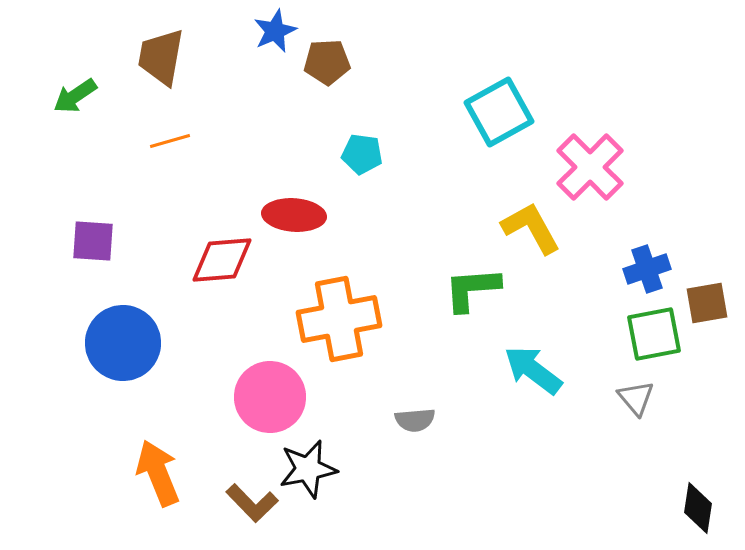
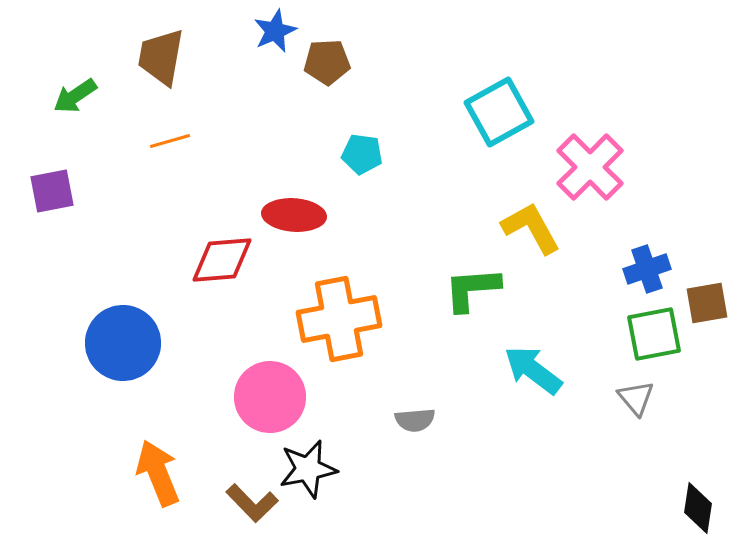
purple square: moved 41 px left, 50 px up; rotated 15 degrees counterclockwise
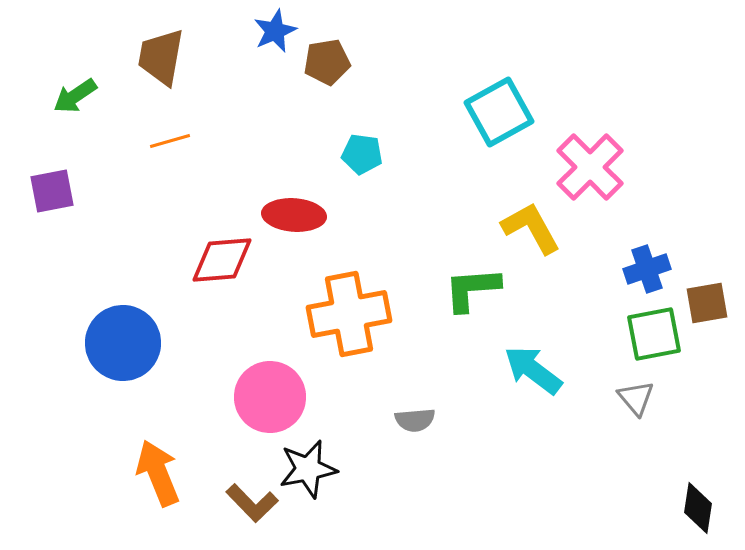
brown pentagon: rotated 6 degrees counterclockwise
orange cross: moved 10 px right, 5 px up
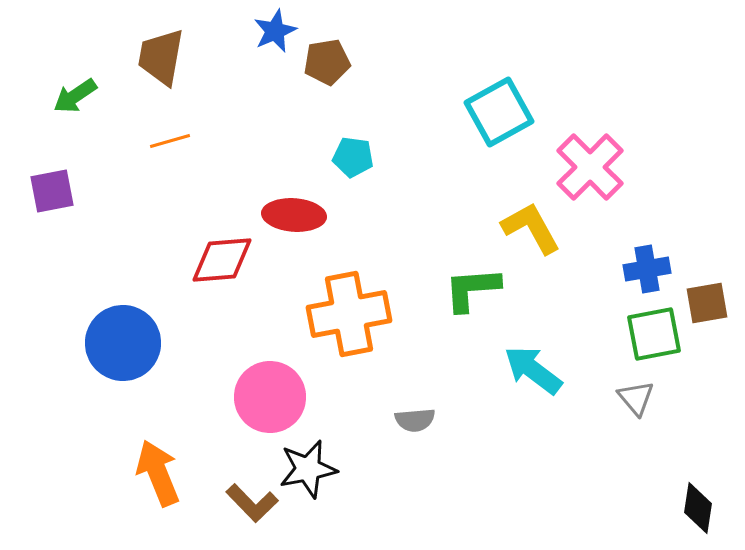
cyan pentagon: moved 9 px left, 3 px down
blue cross: rotated 9 degrees clockwise
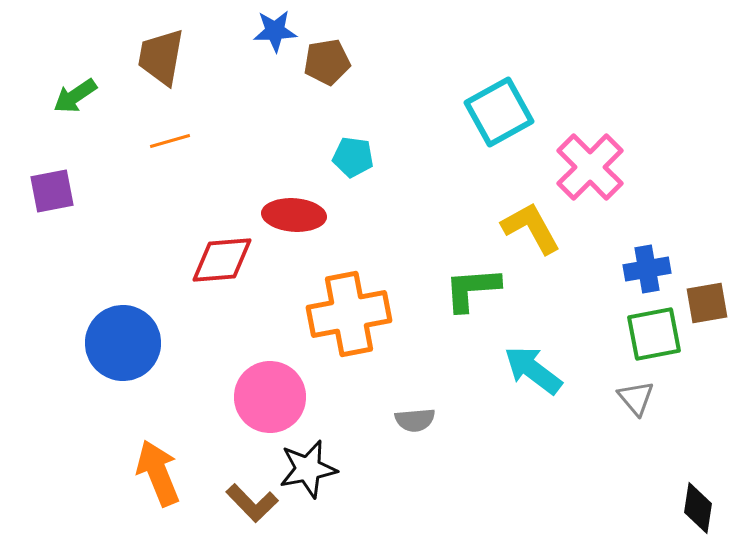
blue star: rotated 21 degrees clockwise
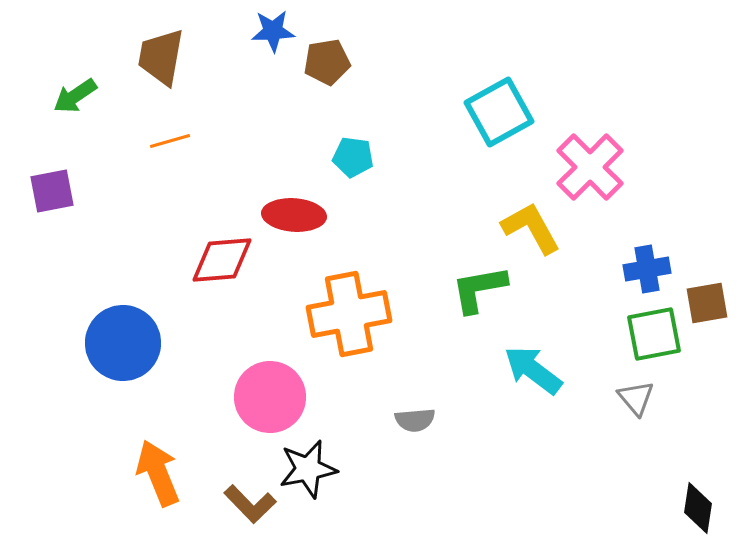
blue star: moved 2 px left
green L-shape: moved 7 px right; rotated 6 degrees counterclockwise
brown L-shape: moved 2 px left, 1 px down
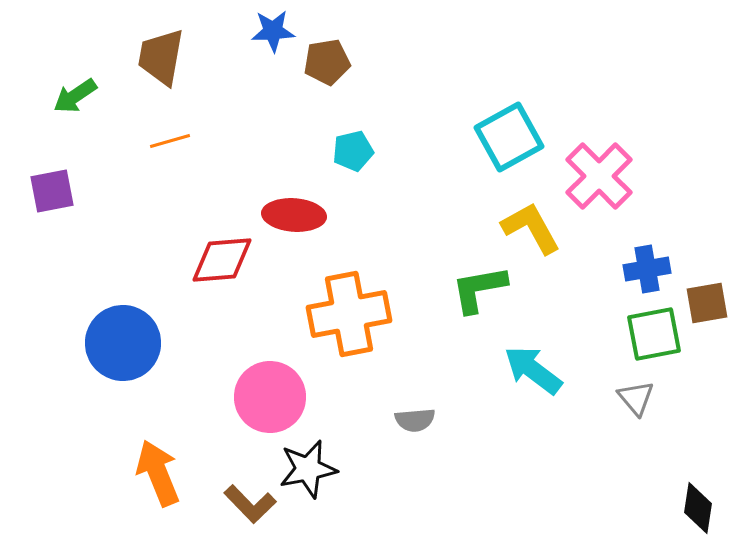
cyan square: moved 10 px right, 25 px down
cyan pentagon: moved 6 px up; rotated 21 degrees counterclockwise
pink cross: moved 9 px right, 9 px down
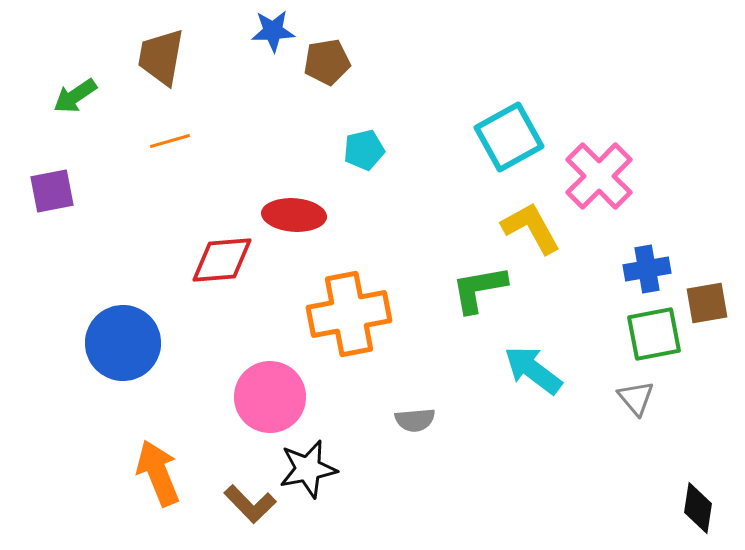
cyan pentagon: moved 11 px right, 1 px up
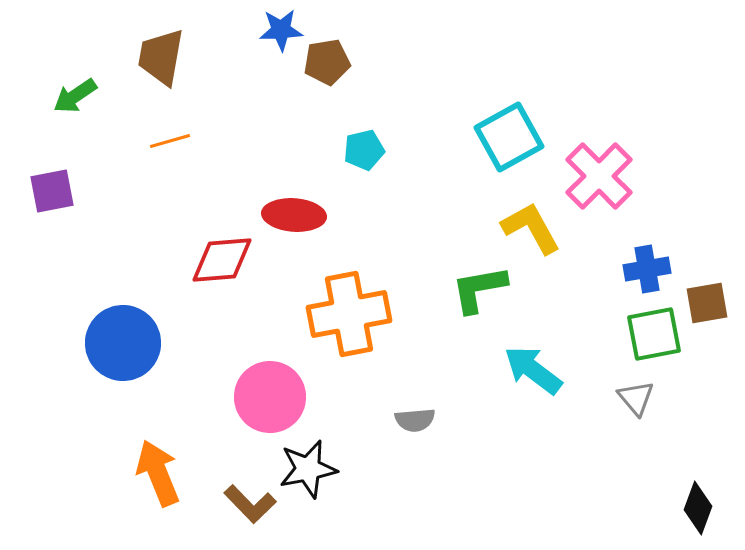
blue star: moved 8 px right, 1 px up
black diamond: rotated 12 degrees clockwise
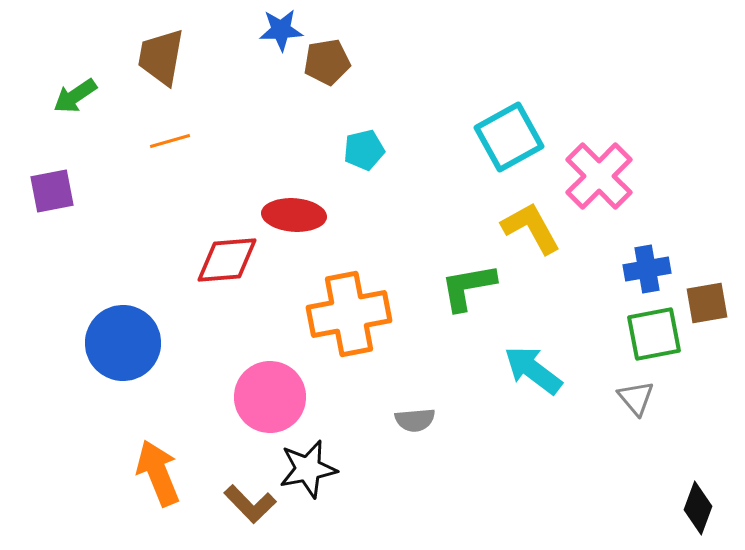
red diamond: moved 5 px right
green L-shape: moved 11 px left, 2 px up
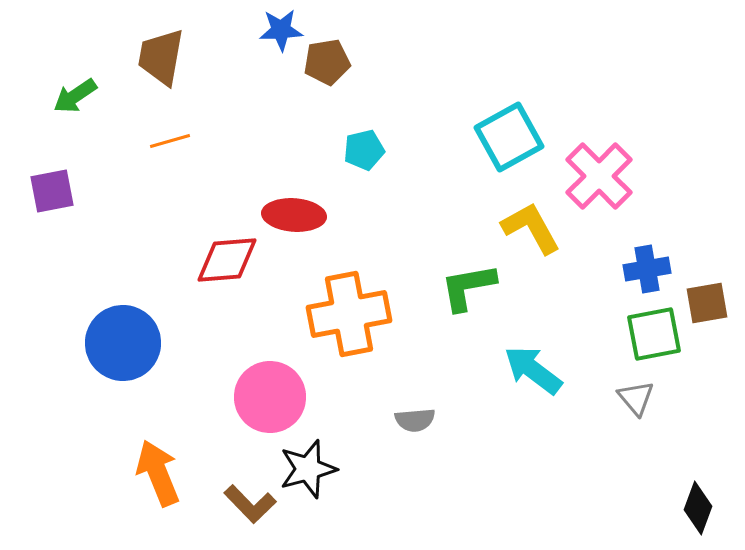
black star: rotated 4 degrees counterclockwise
